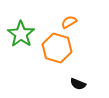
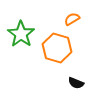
orange semicircle: moved 3 px right, 3 px up
black semicircle: moved 2 px left, 1 px up
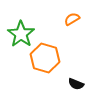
orange hexagon: moved 12 px left, 10 px down
black semicircle: moved 1 px down
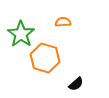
orange semicircle: moved 9 px left, 3 px down; rotated 28 degrees clockwise
black semicircle: rotated 63 degrees counterclockwise
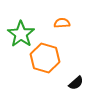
orange semicircle: moved 1 px left, 1 px down
black semicircle: moved 1 px up
